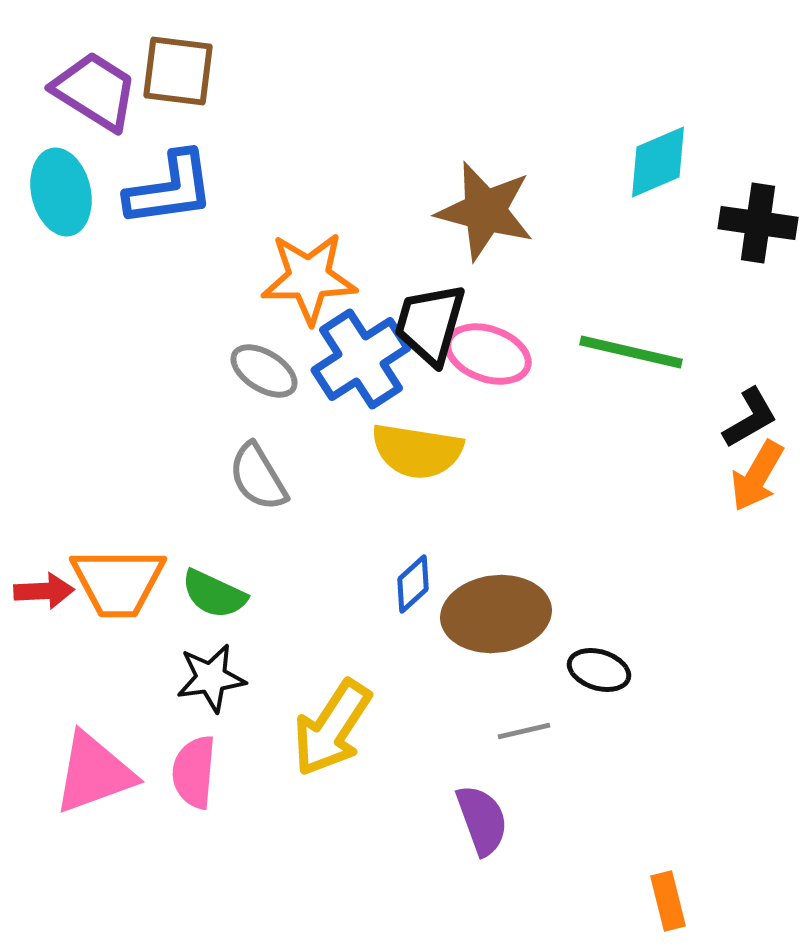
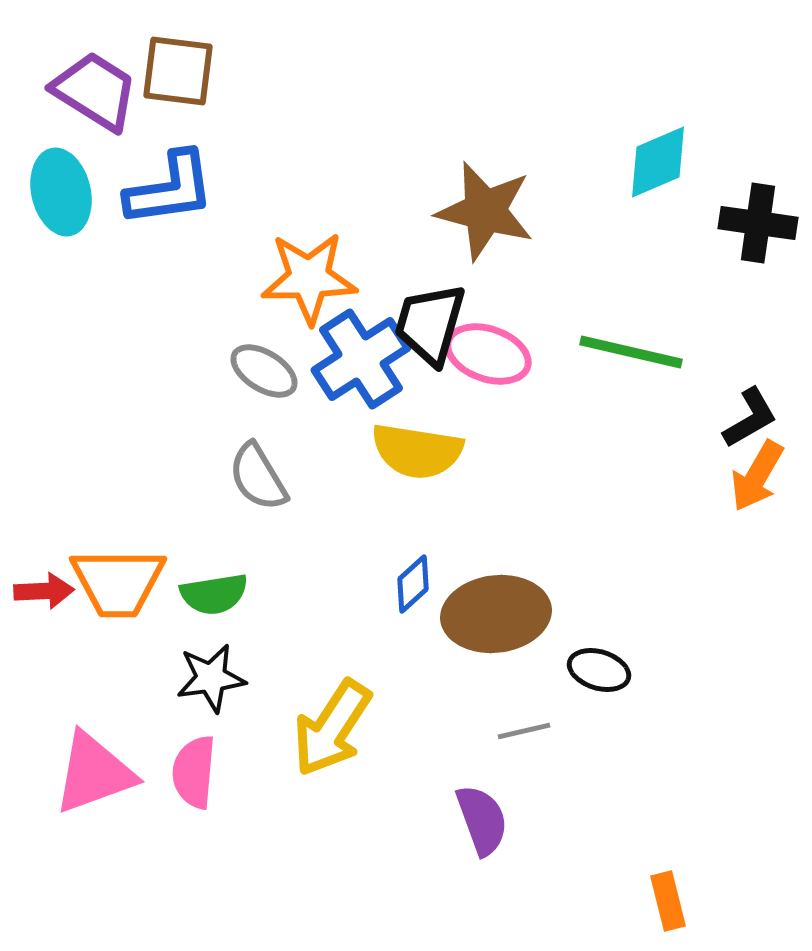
green semicircle: rotated 34 degrees counterclockwise
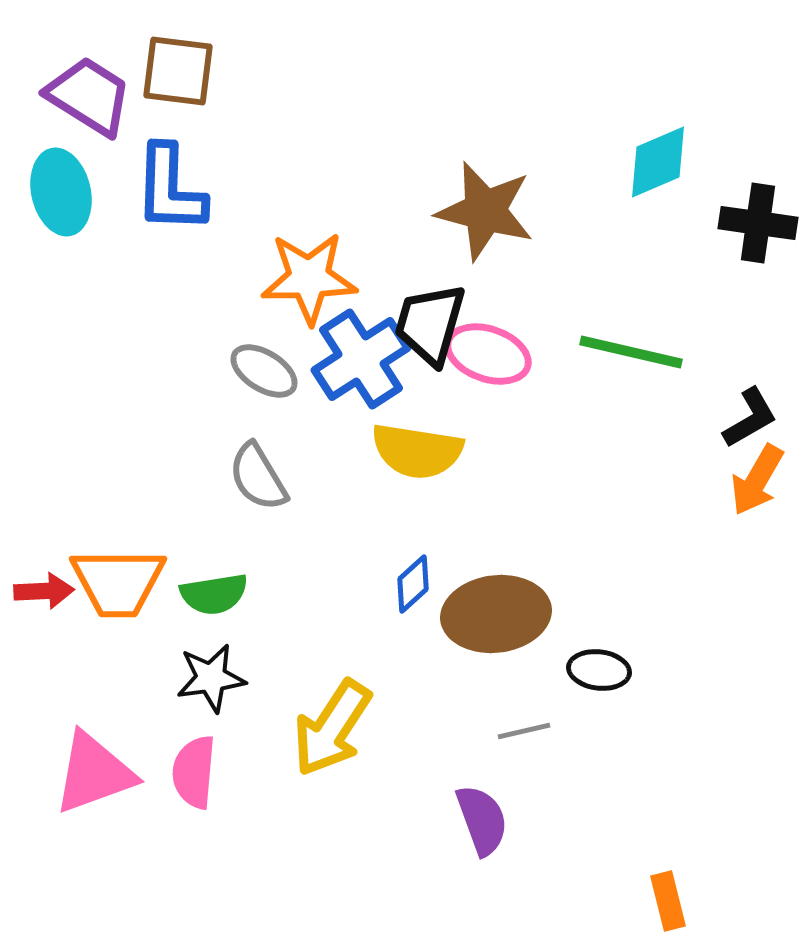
purple trapezoid: moved 6 px left, 5 px down
blue L-shape: rotated 100 degrees clockwise
orange arrow: moved 4 px down
black ellipse: rotated 10 degrees counterclockwise
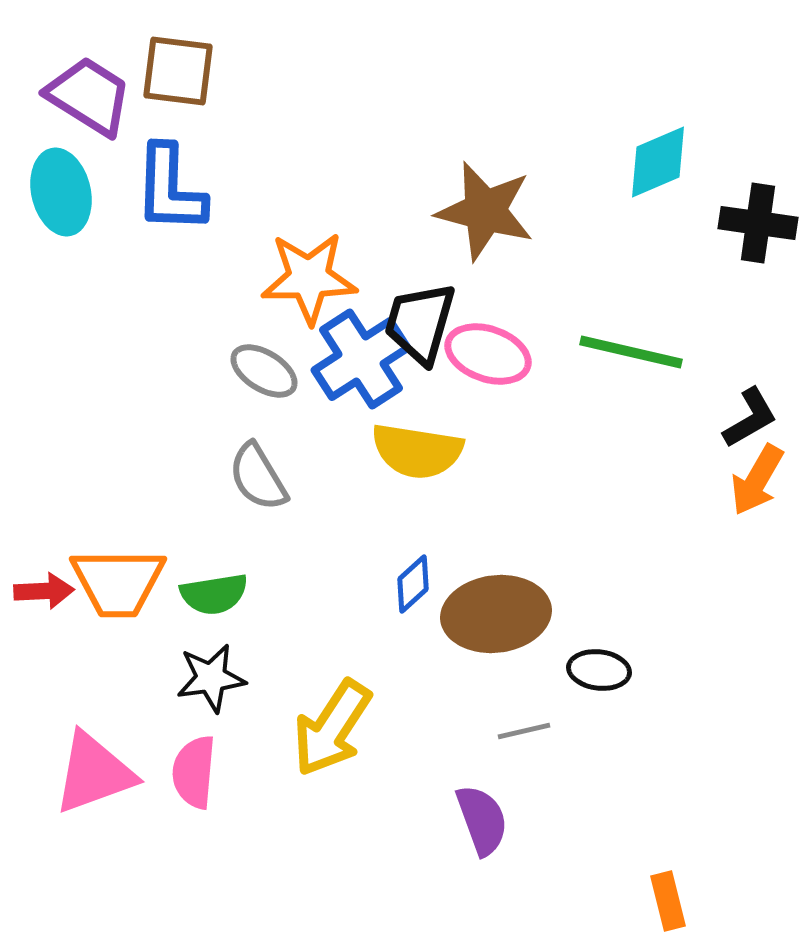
black trapezoid: moved 10 px left, 1 px up
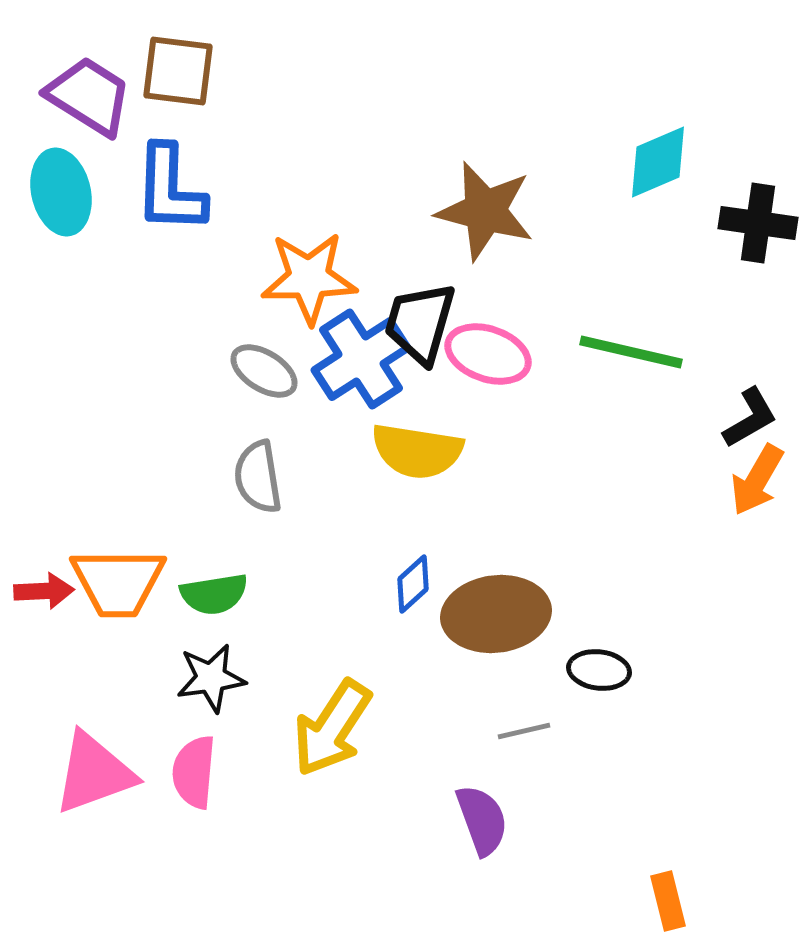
gray semicircle: rotated 22 degrees clockwise
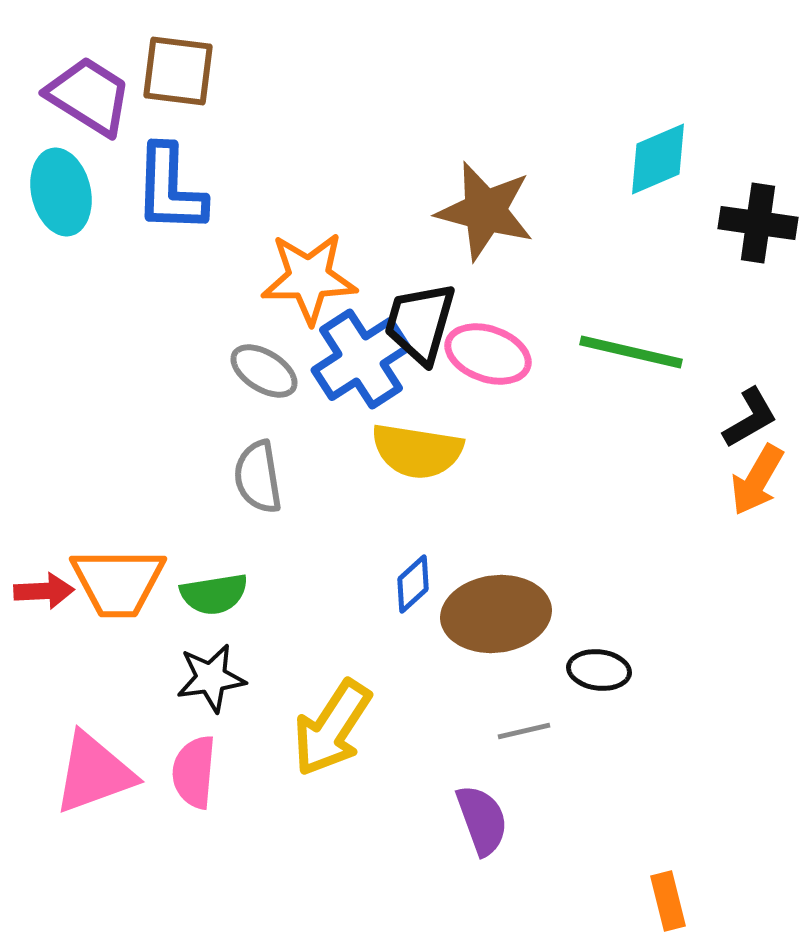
cyan diamond: moved 3 px up
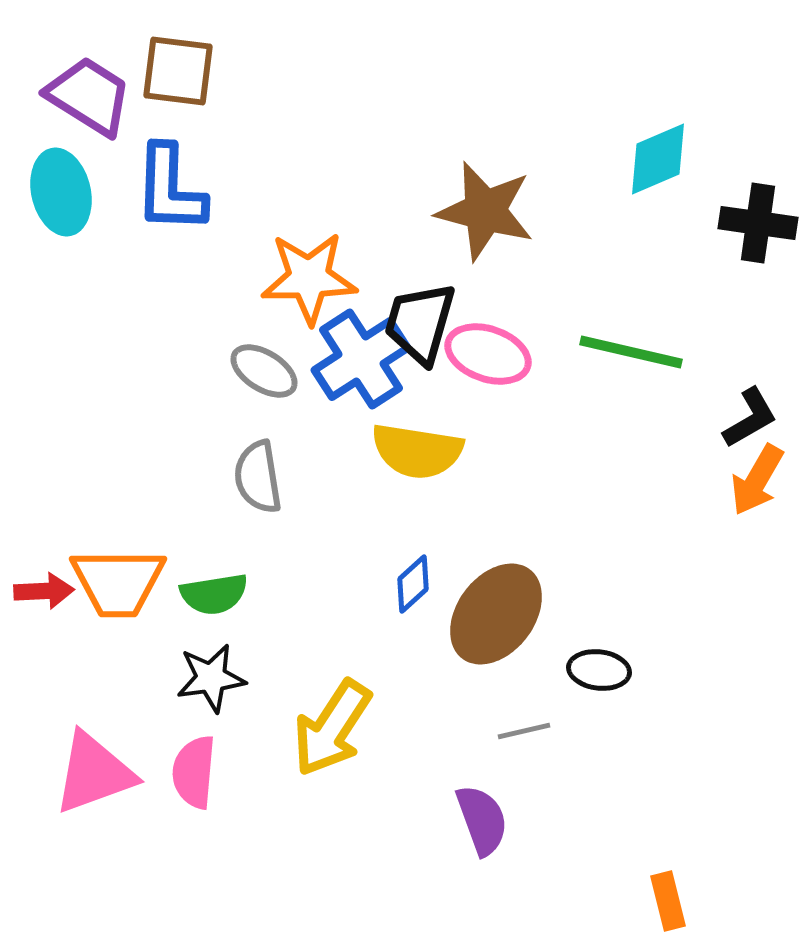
brown ellipse: rotated 46 degrees counterclockwise
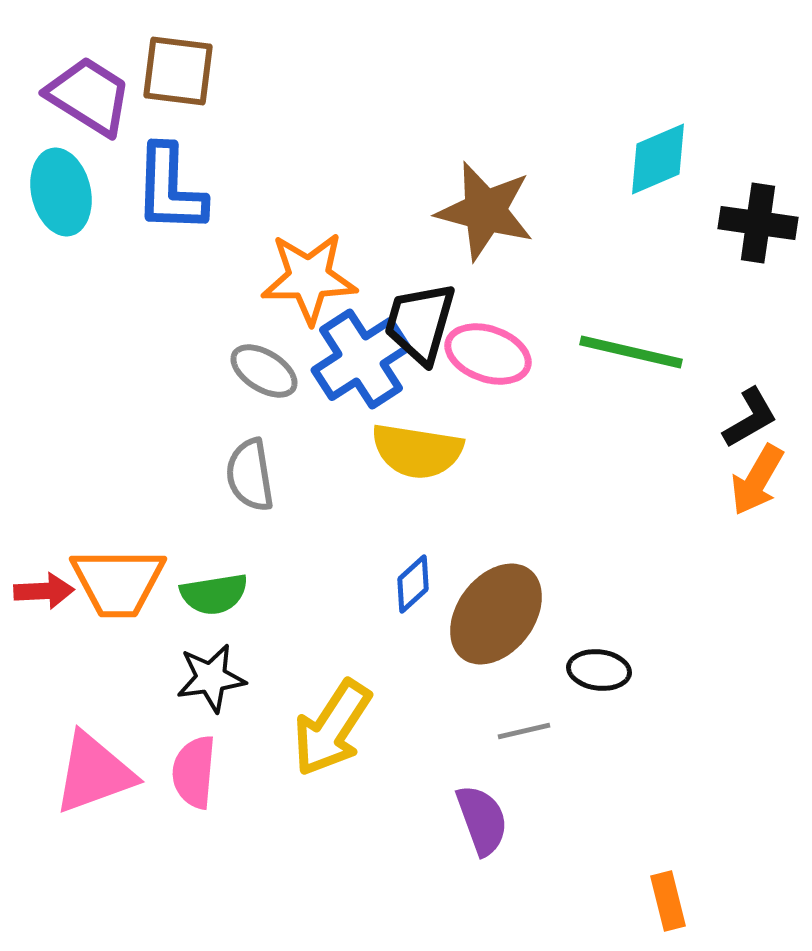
gray semicircle: moved 8 px left, 2 px up
